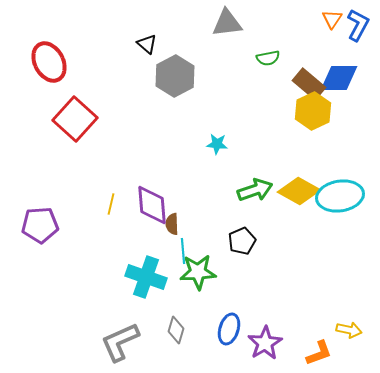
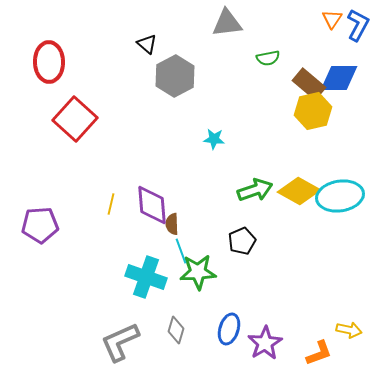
red ellipse: rotated 27 degrees clockwise
yellow hexagon: rotated 12 degrees clockwise
cyan star: moved 3 px left, 5 px up
cyan line: moved 2 px left; rotated 15 degrees counterclockwise
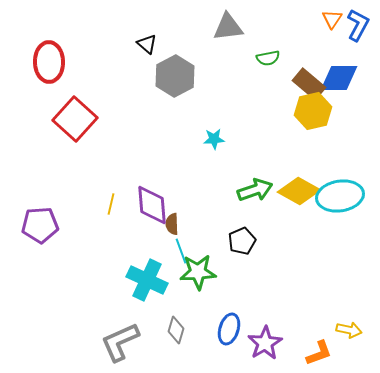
gray triangle: moved 1 px right, 4 px down
cyan star: rotated 10 degrees counterclockwise
cyan cross: moved 1 px right, 3 px down; rotated 6 degrees clockwise
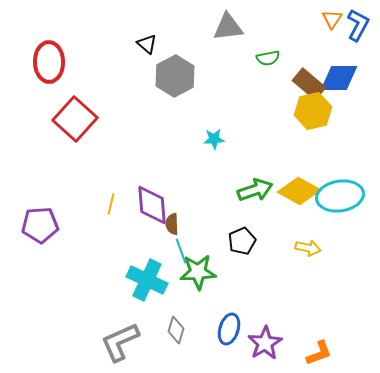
yellow arrow: moved 41 px left, 82 px up
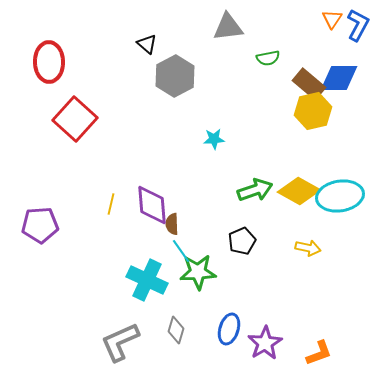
cyan line: rotated 15 degrees counterclockwise
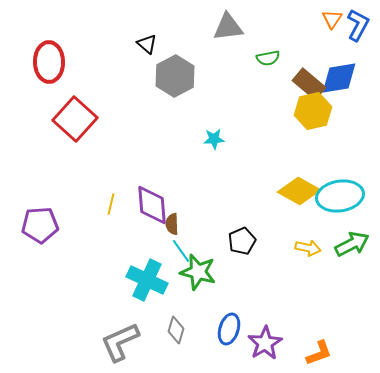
blue diamond: rotated 9 degrees counterclockwise
green arrow: moved 97 px right, 54 px down; rotated 8 degrees counterclockwise
green star: rotated 18 degrees clockwise
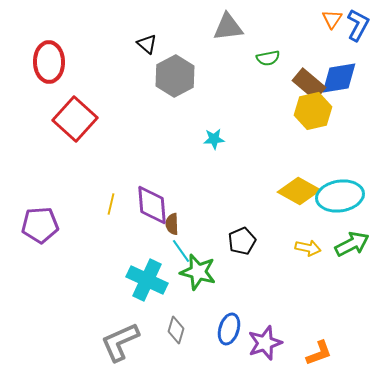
purple star: rotated 12 degrees clockwise
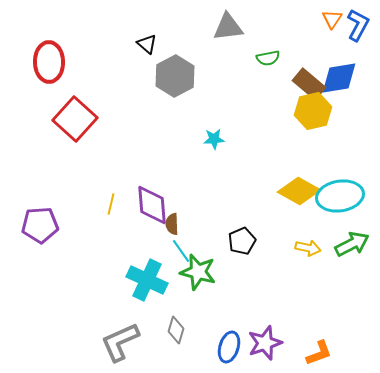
blue ellipse: moved 18 px down
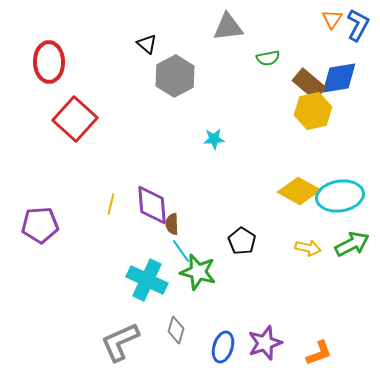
black pentagon: rotated 16 degrees counterclockwise
blue ellipse: moved 6 px left
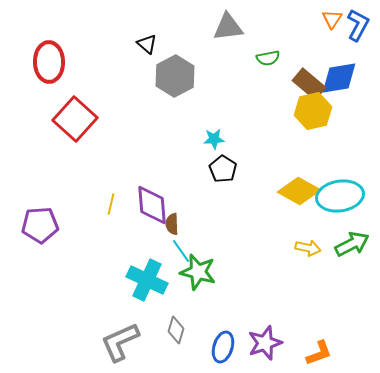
black pentagon: moved 19 px left, 72 px up
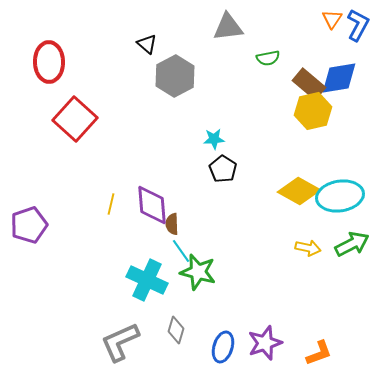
purple pentagon: moved 11 px left; rotated 15 degrees counterclockwise
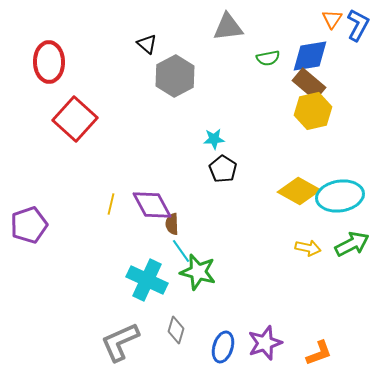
blue diamond: moved 29 px left, 22 px up
purple diamond: rotated 24 degrees counterclockwise
